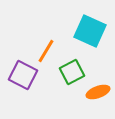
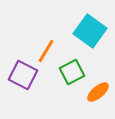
cyan square: rotated 12 degrees clockwise
orange ellipse: rotated 20 degrees counterclockwise
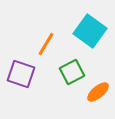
orange line: moved 7 px up
purple square: moved 2 px left, 1 px up; rotated 8 degrees counterclockwise
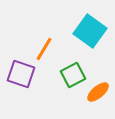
orange line: moved 2 px left, 5 px down
green square: moved 1 px right, 3 px down
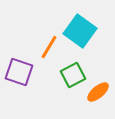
cyan square: moved 10 px left
orange line: moved 5 px right, 2 px up
purple square: moved 2 px left, 2 px up
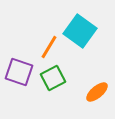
green square: moved 20 px left, 3 px down
orange ellipse: moved 1 px left
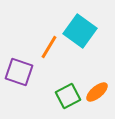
green square: moved 15 px right, 18 px down
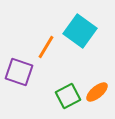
orange line: moved 3 px left
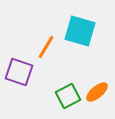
cyan square: rotated 20 degrees counterclockwise
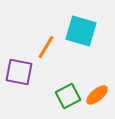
cyan square: moved 1 px right
purple square: rotated 8 degrees counterclockwise
orange ellipse: moved 3 px down
